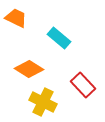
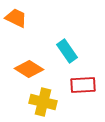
cyan rectangle: moved 8 px right, 13 px down; rotated 15 degrees clockwise
red rectangle: rotated 50 degrees counterclockwise
yellow cross: rotated 12 degrees counterclockwise
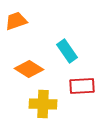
orange trapezoid: moved 3 px down; rotated 45 degrees counterclockwise
red rectangle: moved 1 px left, 1 px down
yellow cross: moved 2 px down; rotated 12 degrees counterclockwise
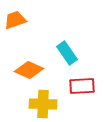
orange trapezoid: moved 1 px left, 1 px up
cyan rectangle: moved 2 px down
orange diamond: moved 1 px down; rotated 8 degrees counterclockwise
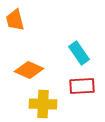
orange trapezoid: rotated 85 degrees counterclockwise
cyan rectangle: moved 12 px right
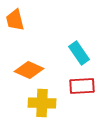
yellow cross: moved 1 px left, 1 px up
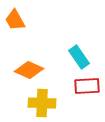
orange trapezoid: rotated 15 degrees counterclockwise
cyan rectangle: moved 4 px down
red rectangle: moved 5 px right
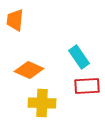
orange trapezoid: rotated 35 degrees clockwise
